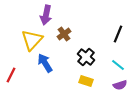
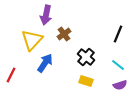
blue arrow: rotated 66 degrees clockwise
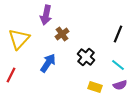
brown cross: moved 2 px left
yellow triangle: moved 13 px left, 1 px up
blue arrow: moved 3 px right
yellow rectangle: moved 9 px right, 6 px down
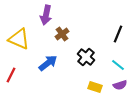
yellow triangle: rotated 50 degrees counterclockwise
blue arrow: rotated 18 degrees clockwise
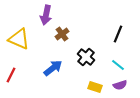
blue arrow: moved 5 px right, 5 px down
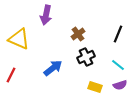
brown cross: moved 16 px right
black cross: rotated 24 degrees clockwise
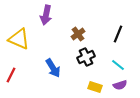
blue arrow: rotated 96 degrees clockwise
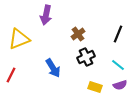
yellow triangle: rotated 45 degrees counterclockwise
